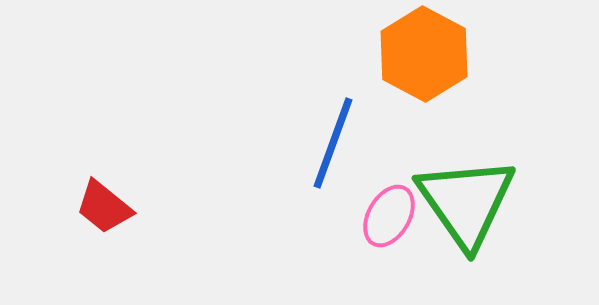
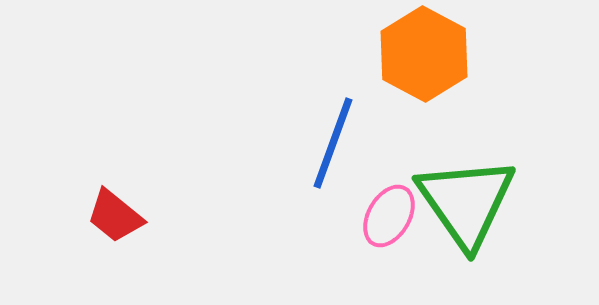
red trapezoid: moved 11 px right, 9 px down
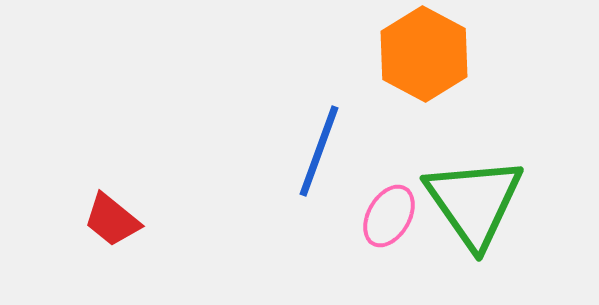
blue line: moved 14 px left, 8 px down
green triangle: moved 8 px right
red trapezoid: moved 3 px left, 4 px down
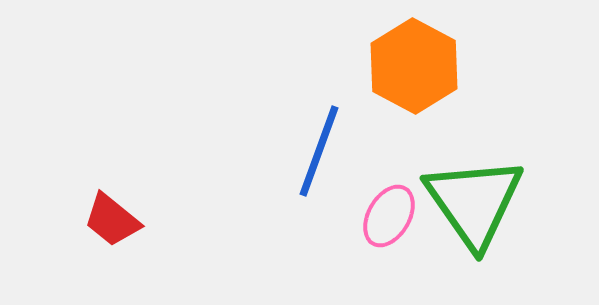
orange hexagon: moved 10 px left, 12 px down
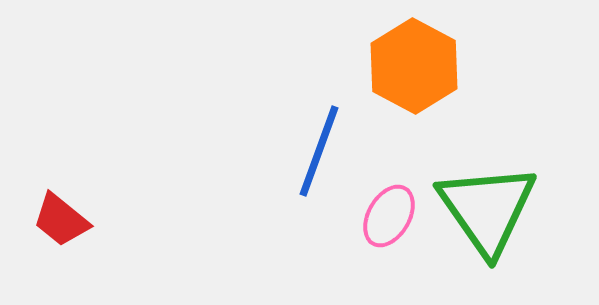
green triangle: moved 13 px right, 7 px down
red trapezoid: moved 51 px left
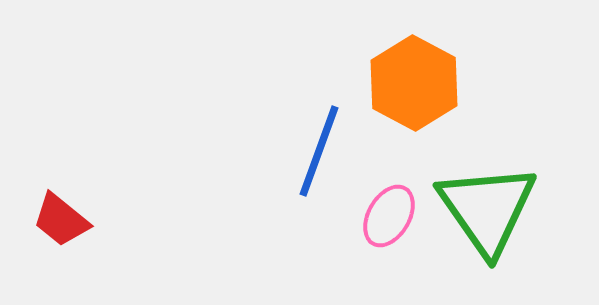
orange hexagon: moved 17 px down
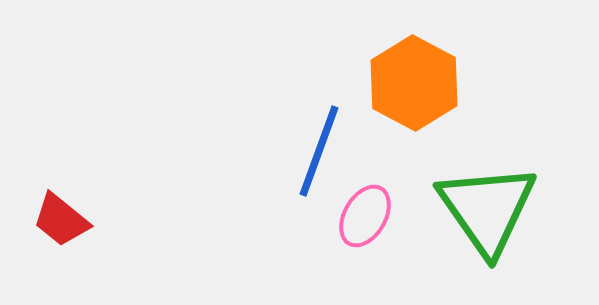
pink ellipse: moved 24 px left
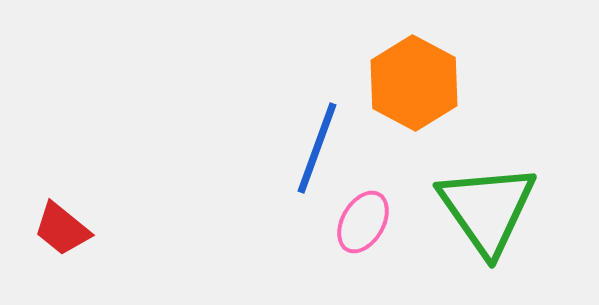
blue line: moved 2 px left, 3 px up
pink ellipse: moved 2 px left, 6 px down
red trapezoid: moved 1 px right, 9 px down
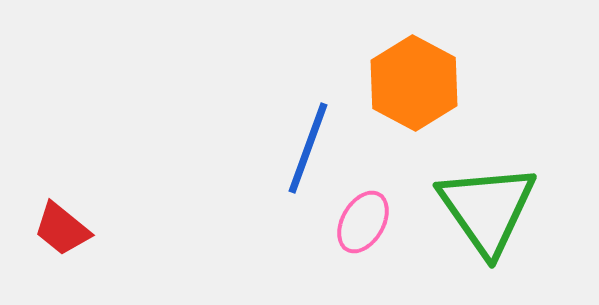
blue line: moved 9 px left
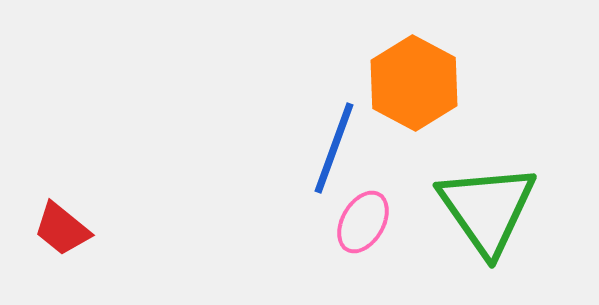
blue line: moved 26 px right
